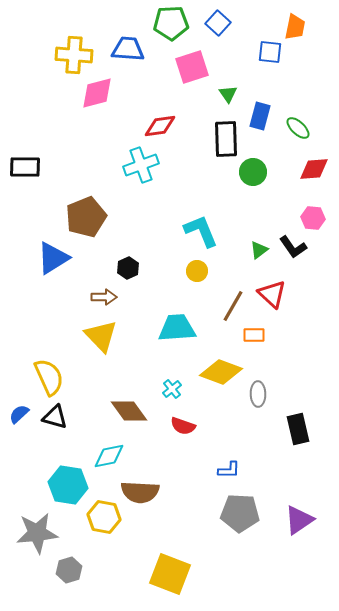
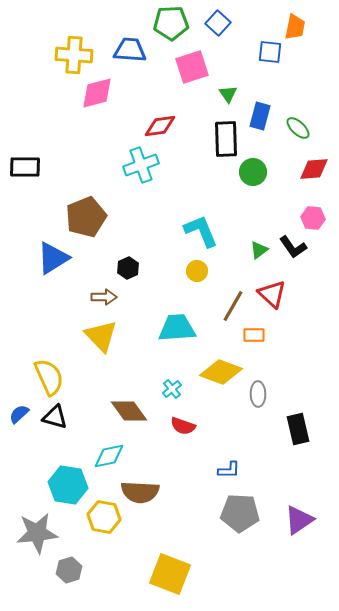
blue trapezoid at (128, 49): moved 2 px right, 1 px down
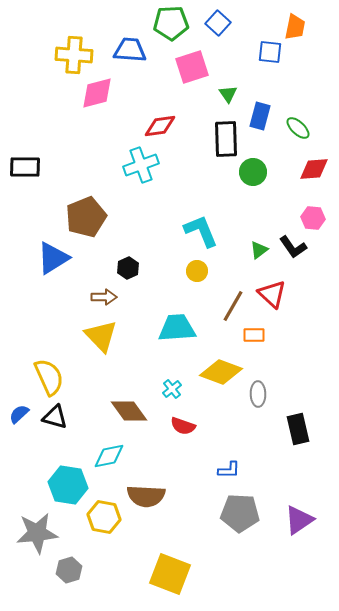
brown semicircle at (140, 492): moved 6 px right, 4 px down
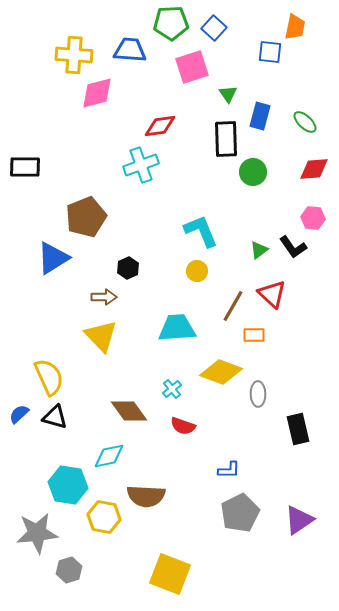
blue square at (218, 23): moved 4 px left, 5 px down
green ellipse at (298, 128): moved 7 px right, 6 px up
gray pentagon at (240, 513): rotated 30 degrees counterclockwise
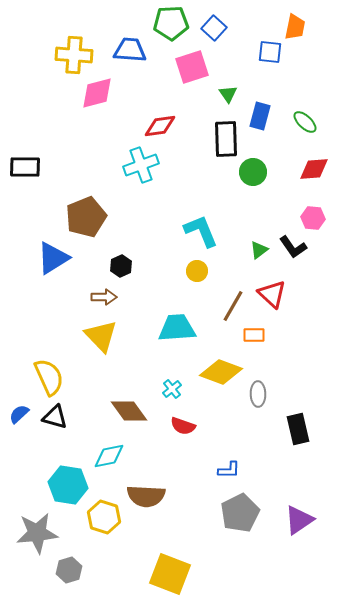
black hexagon at (128, 268): moved 7 px left, 2 px up
yellow hexagon at (104, 517): rotated 8 degrees clockwise
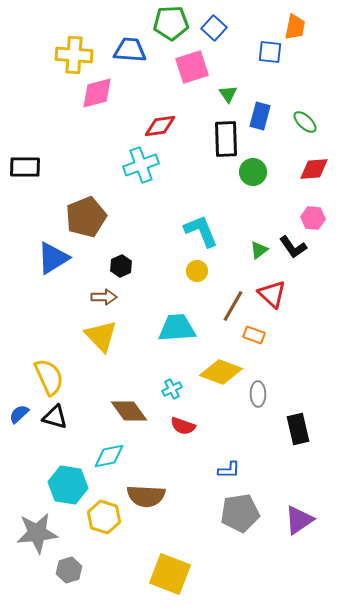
orange rectangle at (254, 335): rotated 20 degrees clockwise
cyan cross at (172, 389): rotated 12 degrees clockwise
gray pentagon at (240, 513): rotated 18 degrees clockwise
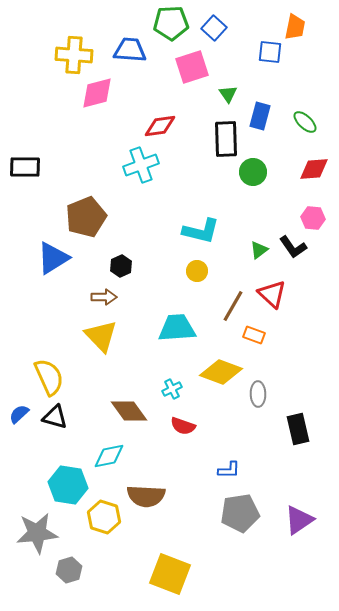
cyan L-shape at (201, 231): rotated 126 degrees clockwise
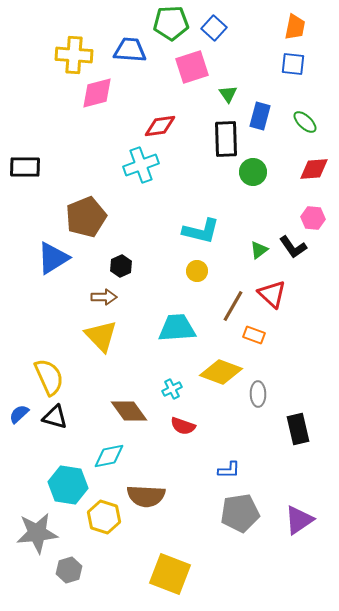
blue square at (270, 52): moved 23 px right, 12 px down
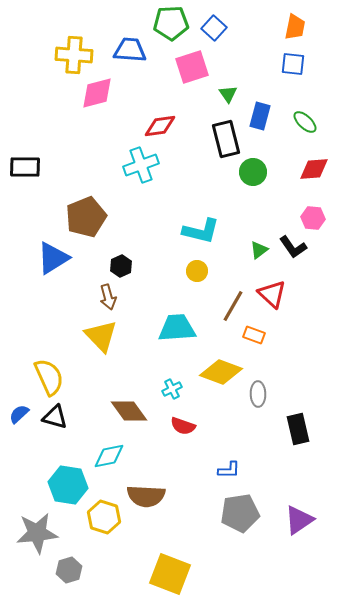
black rectangle at (226, 139): rotated 12 degrees counterclockwise
brown arrow at (104, 297): moved 4 px right; rotated 75 degrees clockwise
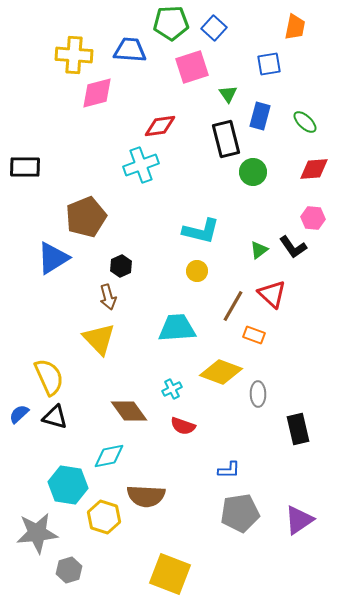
blue square at (293, 64): moved 24 px left; rotated 15 degrees counterclockwise
yellow triangle at (101, 336): moved 2 px left, 3 px down
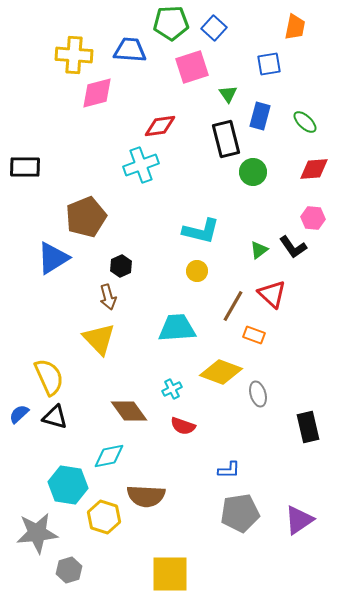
gray ellipse at (258, 394): rotated 15 degrees counterclockwise
black rectangle at (298, 429): moved 10 px right, 2 px up
yellow square at (170, 574): rotated 21 degrees counterclockwise
